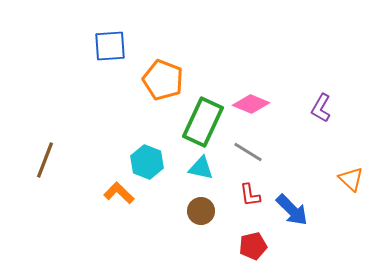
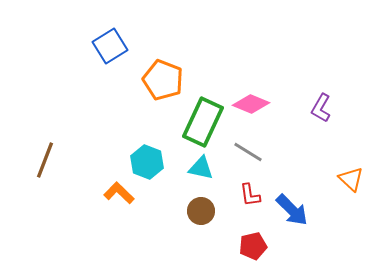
blue square: rotated 28 degrees counterclockwise
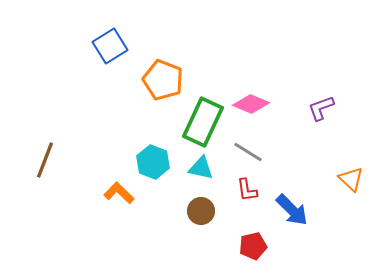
purple L-shape: rotated 40 degrees clockwise
cyan hexagon: moved 6 px right
red L-shape: moved 3 px left, 5 px up
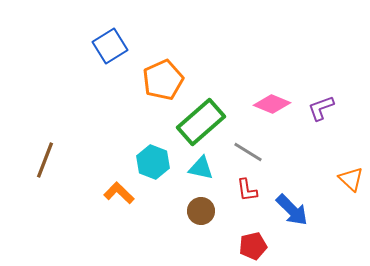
orange pentagon: rotated 27 degrees clockwise
pink diamond: moved 21 px right
green rectangle: moved 2 px left; rotated 24 degrees clockwise
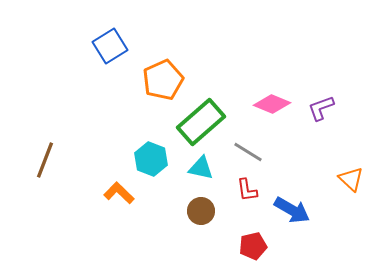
cyan hexagon: moved 2 px left, 3 px up
blue arrow: rotated 15 degrees counterclockwise
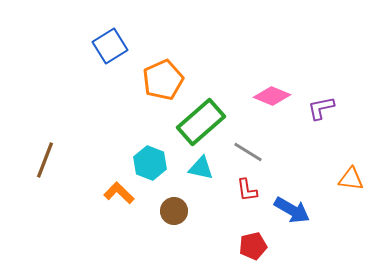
pink diamond: moved 8 px up
purple L-shape: rotated 8 degrees clockwise
cyan hexagon: moved 1 px left, 4 px down
orange triangle: rotated 36 degrees counterclockwise
brown circle: moved 27 px left
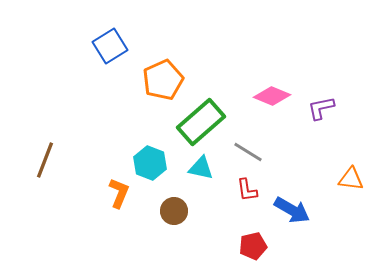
orange L-shape: rotated 68 degrees clockwise
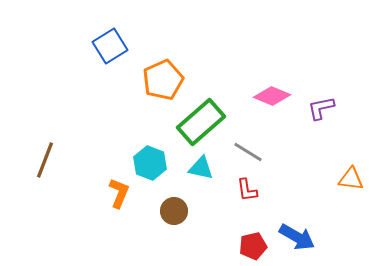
blue arrow: moved 5 px right, 27 px down
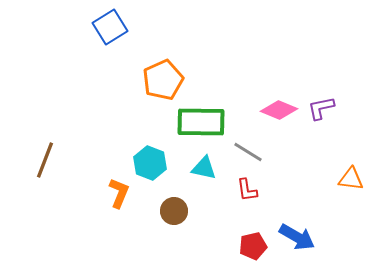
blue square: moved 19 px up
pink diamond: moved 7 px right, 14 px down
green rectangle: rotated 42 degrees clockwise
cyan triangle: moved 3 px right
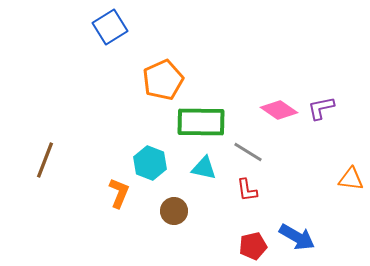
pink diamond: rotated 12 degrees clockwise
